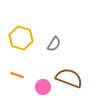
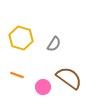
brown semicircle: rotated 16 degrees clockwise
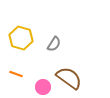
orange line: moved 1 px left, 1 px up
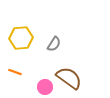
yellow hexagon: rotated 20 degrees counterclockwise
orange line: moved 1 px left, 2 px up
pink circle: moved 2 px right
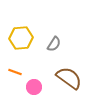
pink circle: moved 11 px left
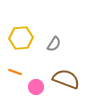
brown semicircle: moved 3 px left, 1 px down; rotated 16 degrees counterclockwise
pink circle: moved 2 px right
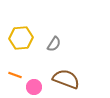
orange line: moved 3 px down
pink circle: moved 2 px left
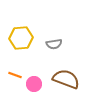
gray semicircle: rotated 49 degrees clockwise
pink circle: moved 3 px up
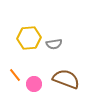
yellow hexagon: moved 8 px right
orange line: rotated 32 degrees clockwise
